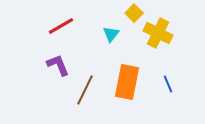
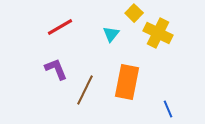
red line: moved 1 px left, 1 px down
purple L-shape: moved 2 px left, 4 px down
blue line: moved 25 px down
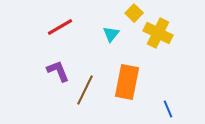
purple L-shape: moved 2 px right, 2 px down
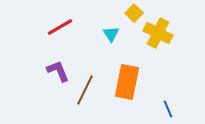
cyan triangle: rotated 12 degrees counterclockwise
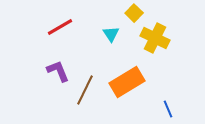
yellow cross: moved 3 px left, 5 px down
orange rectangle: rotated 48 degrees clockwise
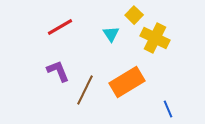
yellow square: moved 2 px down
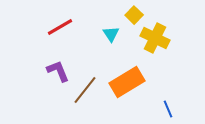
brown line: rotated 12 degrees clockwise
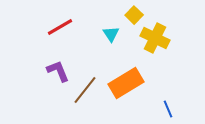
orange rectangle: moved 1 px left, 1 px down
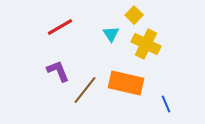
yellow cross: moved 9 px left, 6 px down
orange rectangle: rotated 44 degrees clockwise
blue line: moved 2 px left, 5 px up
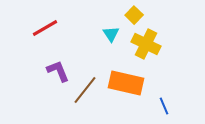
red line: moved 15 px left, 1 px down
blue line: moved 2 px left, 2 px down
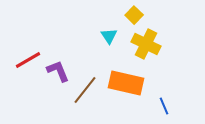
red line: moved 17 px left, 32 px down
cyan triangle: moved 2 px left, 2 px down
